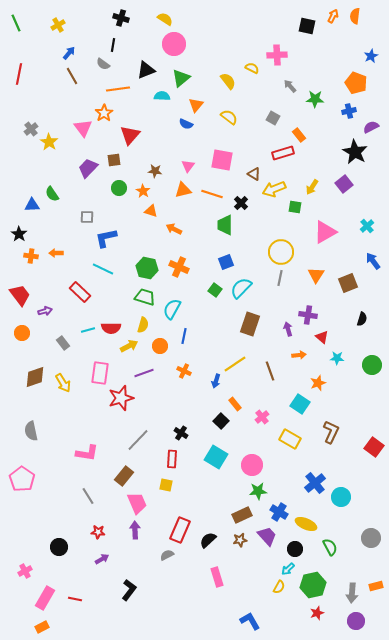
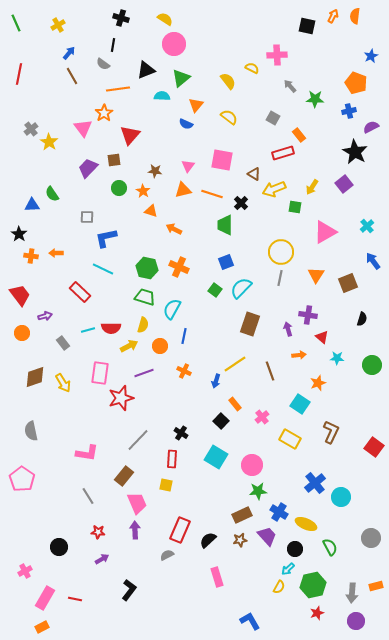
purple arrow at (45, 311): moved 5 px down
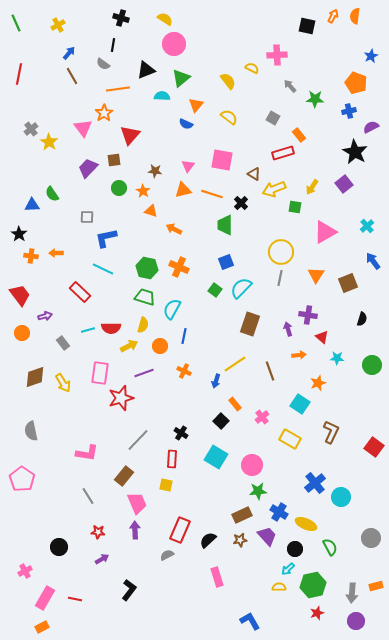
yellow semicircle at (279, 587): rotated 120 degrees counterclockwise
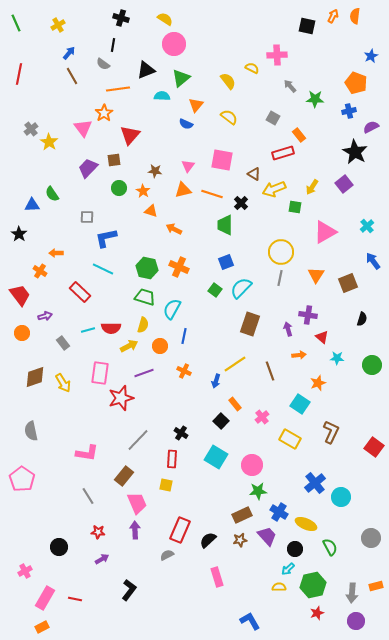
orange cross at (31, 256): moved 9 px right, 15 px down; rotated 24 degrees clockwise
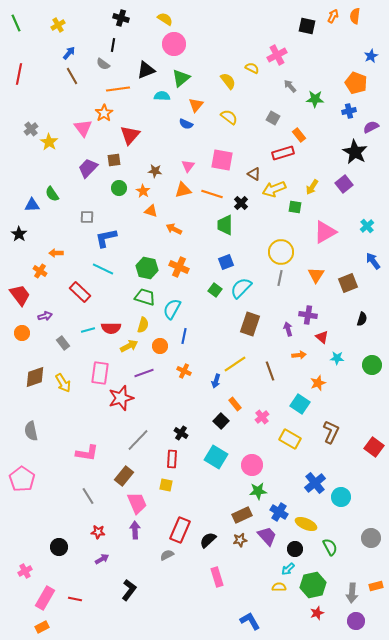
pink cross at (277, 55): rotated 24 degrees counterclockwise
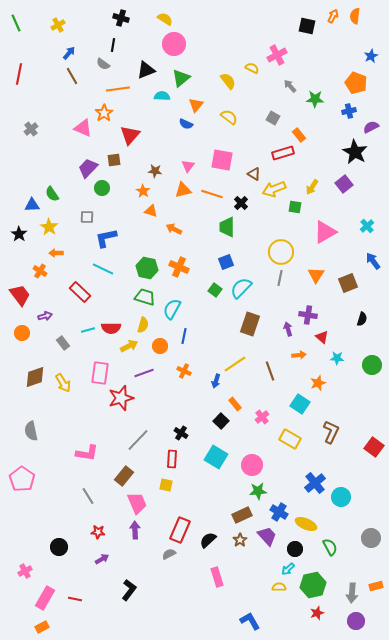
pink triangle at (83, 128): rotated 30 degrees counterclockwise
yellow star at (49, 142): moved 85 px down
green circle at (119, 188): moved 17 px left
green trapezoid at (225, 225): moved 2 px right, 2 px down
brown star at (240, 540): rotated 24 degrees counterclockwise
gray semicircle at (167, 555): moved 2 px right, 1 px up
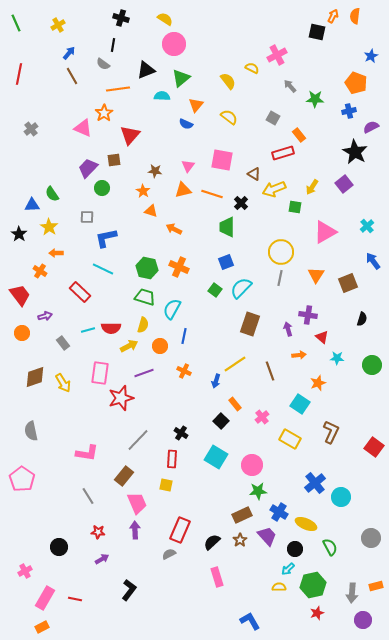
black square at (307, 26): moved 10 px right, 6 px down
black semicircle at (208, 540): moved 4 px right, 2 px down
purple circle at (356, 621): moved 7 px right, 1 px up
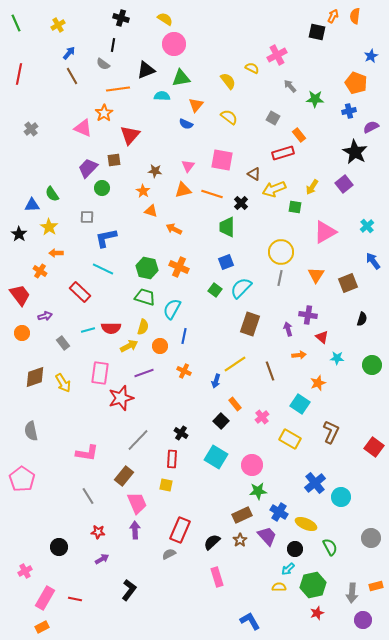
green triangle at (181, 78): rotated 30 degrees clockwise
yellow semicircle at (143, 325): moved 2 px down
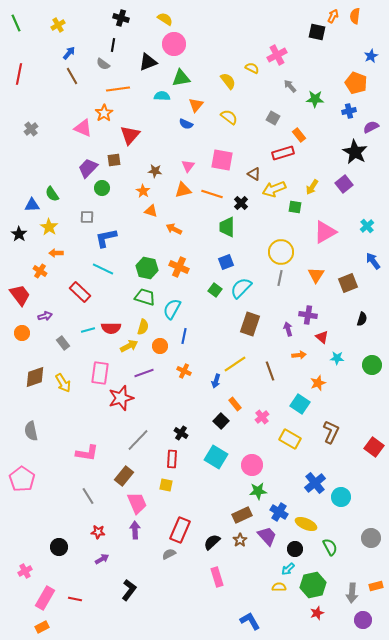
black triangle at (146, 70): moved 2 px right, 8 px up
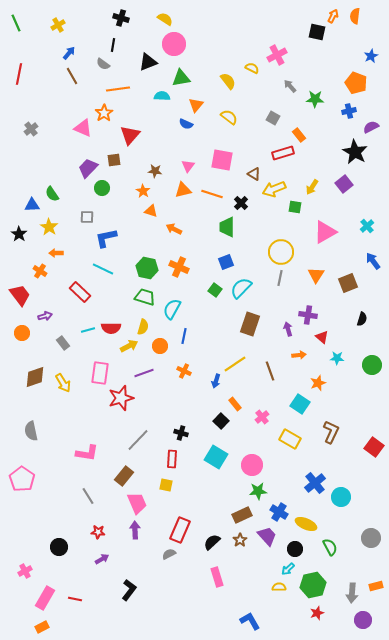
black cross at (181, 433): rotated 16 degrees counterclockwise
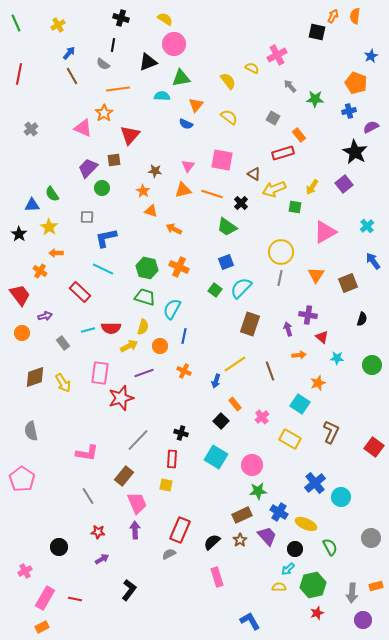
green trapezoid at (227, 227): rotated 55 degrees counterclockwise
